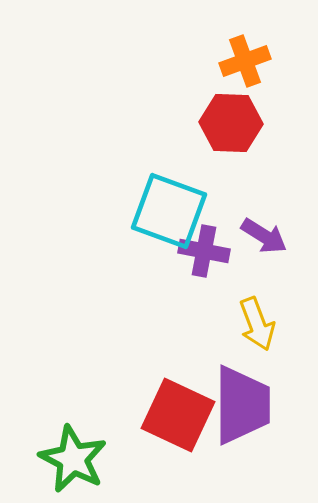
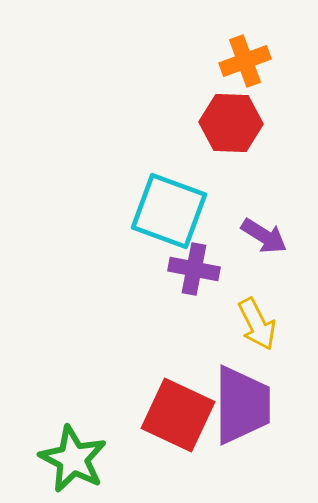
purple cross: moved 10 px left, 18 px down
yellow arrow: rotated 6 degrees counterclockwise
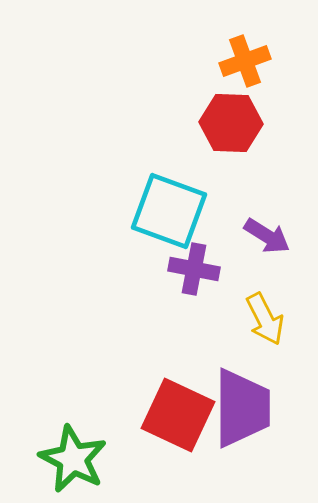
purple arrow: moved 3 px right
yellow arrow: moved 8 px right, 5 px up
purple trapezoid: moved 3 px down
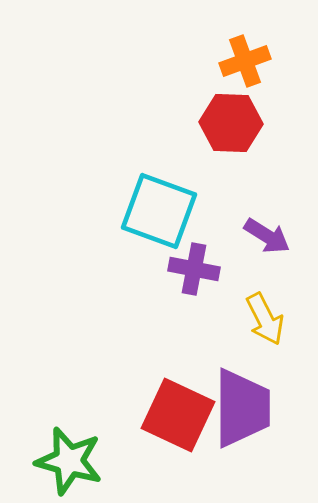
cyan square: moved 10 px left
green star: moved 4 px left, 2 px down; rotated 12 degrees counterclockwise
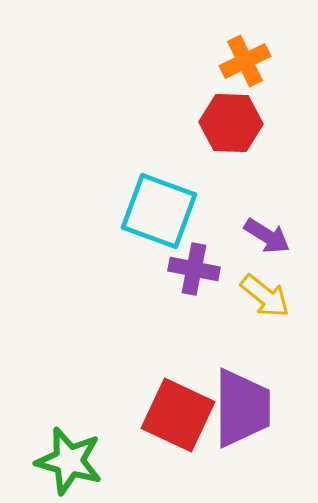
orange cross: rotated 6 degrees counterclockwise
yellow arrow: moved 23 px up; rotated 24 degrees counterclockwise
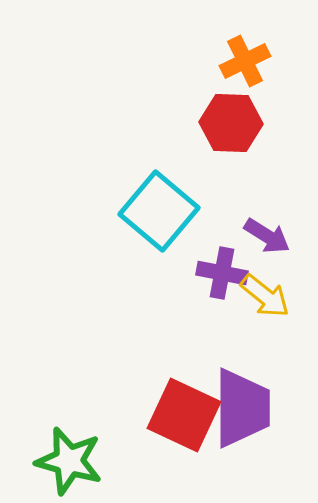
cyan square: rotated 20 degrees clockwise
purple cross: moved 28 px right, 4 px down
red square: moved 6 px right
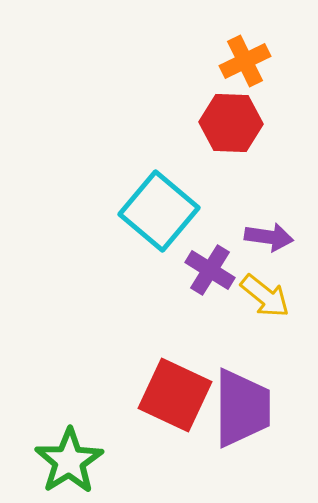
purple arrow: moved 2 px right, 1 px down; rotated 24 degrees counterclockwise
purple cross: moved 12 px left, 3 px up; rotated 21 degrees clockwise
red square: moved 9 px left, 20 px up
green star: rotated 24 degrees clockwise
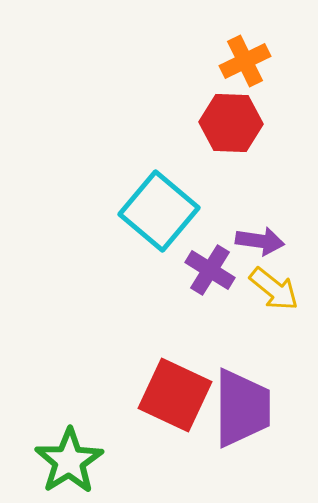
purple arrow: moved 9 px left, 4 px down
yellow arrow: moved 9 px right, 7 px up
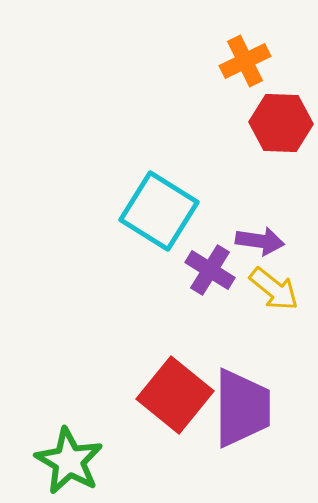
red hexagon: moved 50 px right
cyan square: rotated 8 degrees counterclockwise
red square: rotated 14 degrees clockwise
green star: rotated 10 degrees counterclockwise
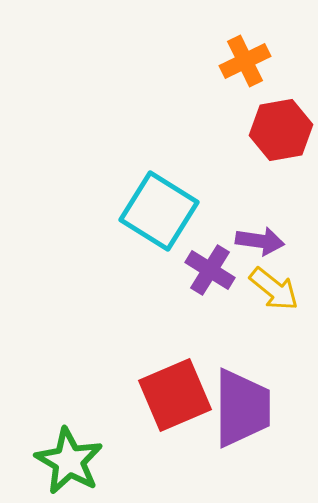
red hexagon: moved 7 px down; rotated 12 degrees counterclockwise
red square: rotated 28 degrees clockwise
